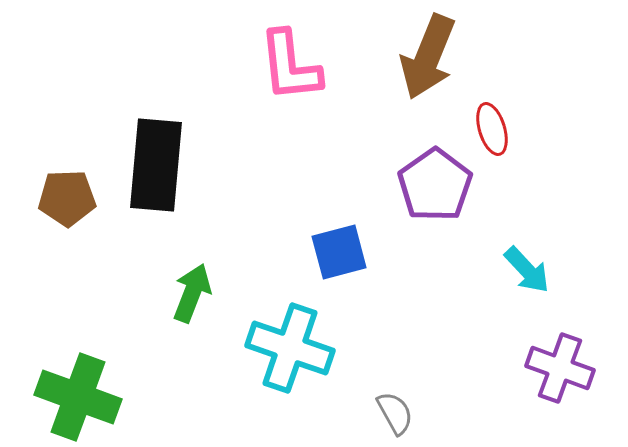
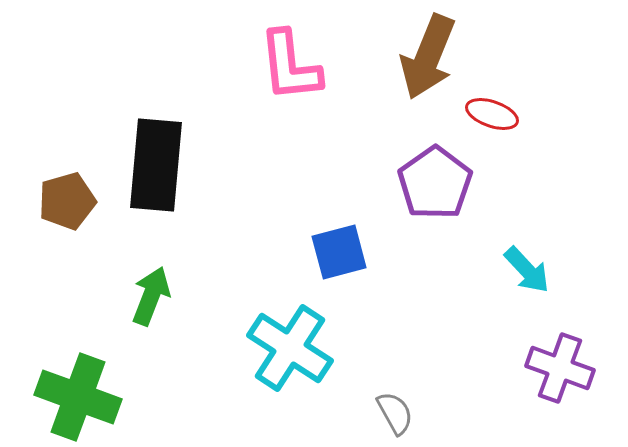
red ellipse: moved 15 px up; rotated 54 degrees counterclockwise
purple pentagon: moved 2 px up
brown pentagon: moved 3 px down; rotated 14 degrees counterclockwise
green arrow: moved 41 px left, 3 px down
cyan cross: rotated 14 degrees clockwise
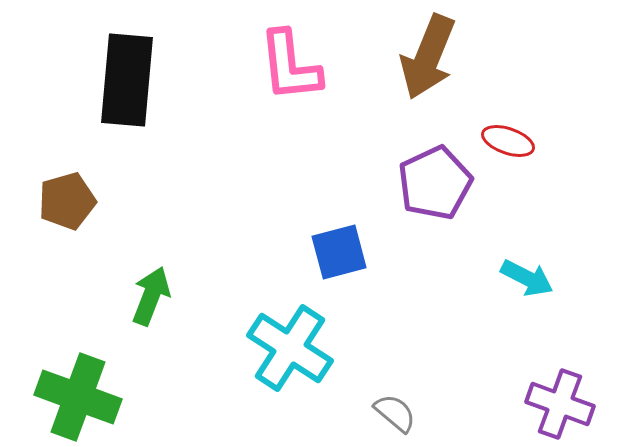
red ellipse: moved 16 px right, 27 px down
black rectangle: moved 29 px left, 85 px up
purple pentagon: rotated 10 degrees clockwise
cyan arrow: moved 8 px down; rotated 20 degrees counterclockwise
purple cross: moved 36 px down
gray semicircle: rotated 21 degrees counterclockwise
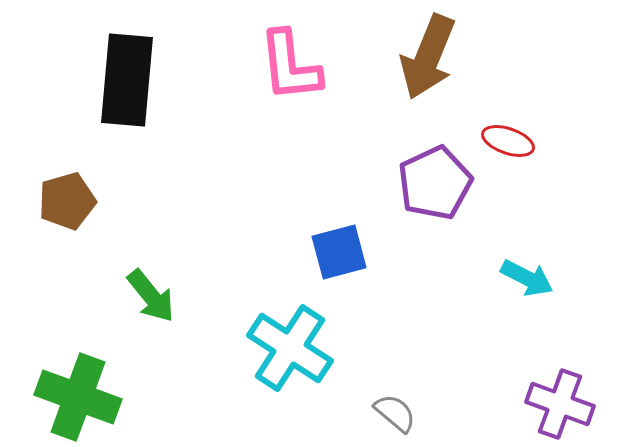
green arrow: rotated 120 degrees clockwise
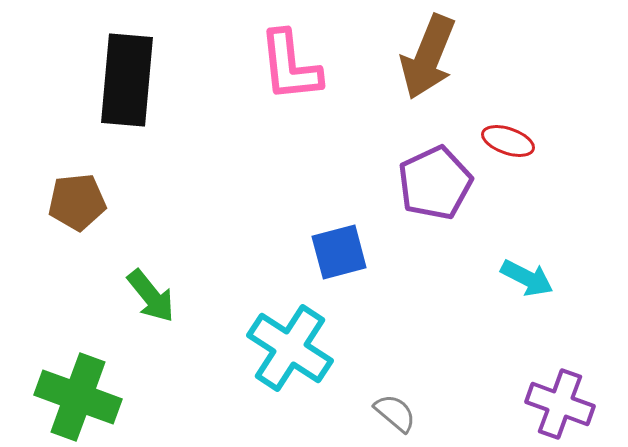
brown pentagon: moved 10 px right, 1 px down; rotated 10 degrees clockwise
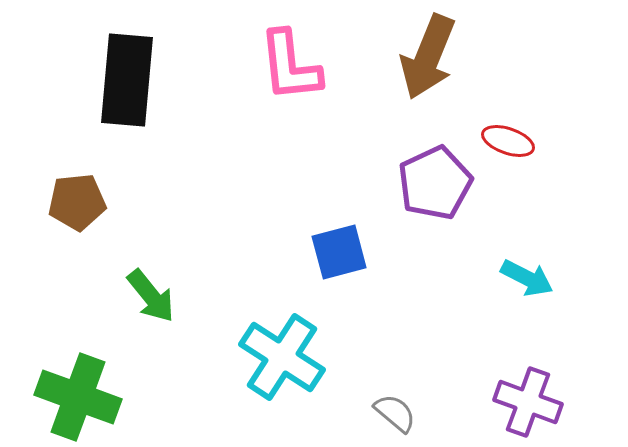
cyan cross: moved 8 px left, 9 px down
purple cross: moved 32 px left, 2 px up
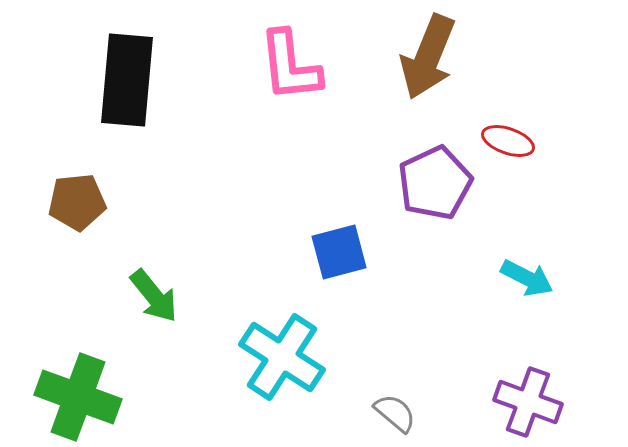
green arrow: moved 3 px right
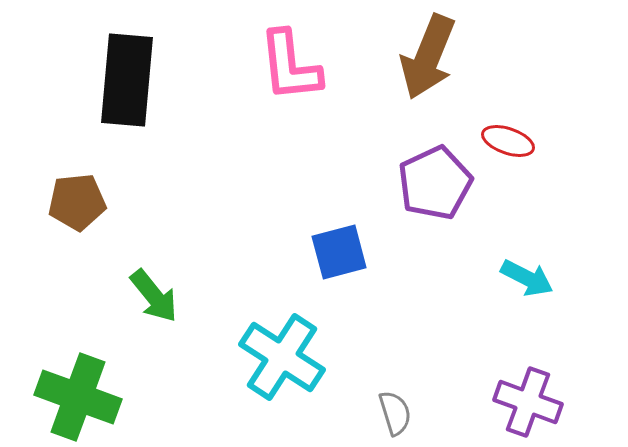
gray semicircle: rotated 33 degrees clockwise
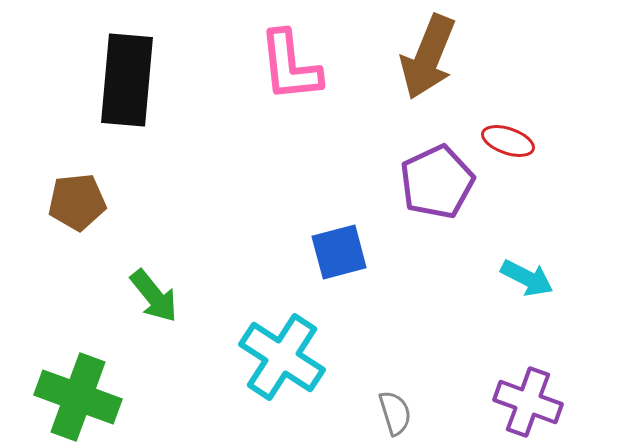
purple pentagon: moved 2 px right, 1 px up
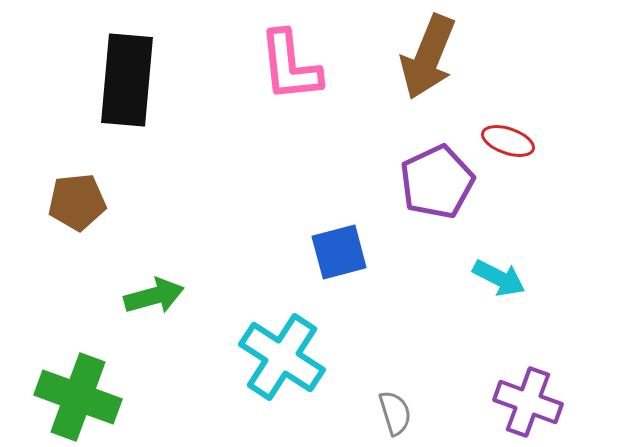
cyan arrow: moved 28 px left
green arrow: rotated 66 degrees counterclockwise
